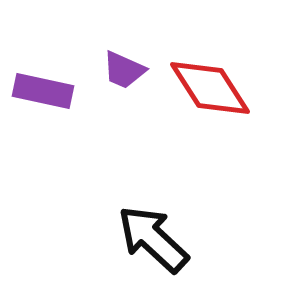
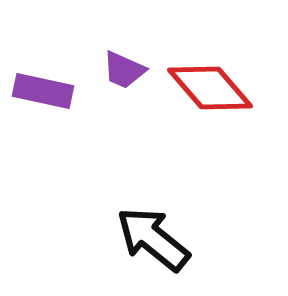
red diamond: rotated 8 degrees counterclockwise
black arrow: rotated 4 degrees counterclockwise
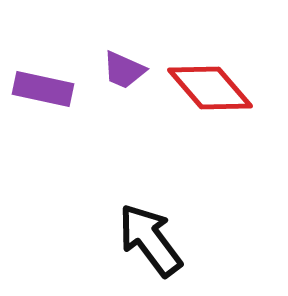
purple rectangle: moved 2 px up
black arrow: moved 3 px left, 1 px down; rotated 14 degrees clockwise
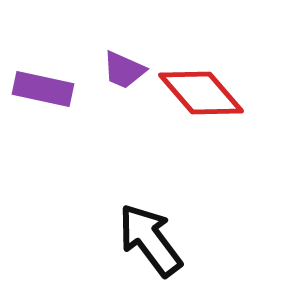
red diamond: moved 9 px left, 5 px down
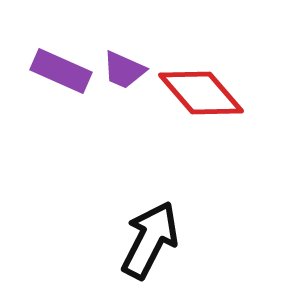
purple rectangle: moved 18 px right, 18 px up; rotated 12 degrees clockwise
black arrow: rotated 64 degrees clockwise
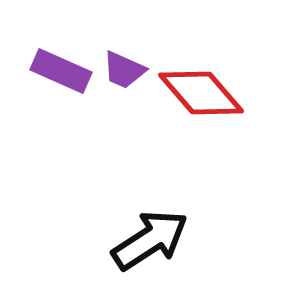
black arrow: rotated 30 degrees clockwise
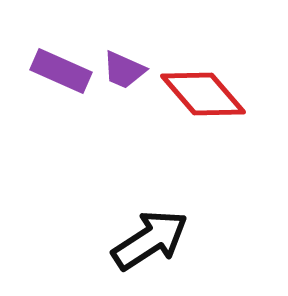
red diamond: moved 2 px right, 1 px down
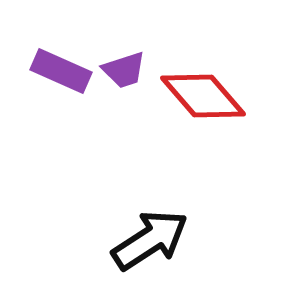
purple trapezoid: rotated 42 degrees counterclockwise
red diamond: moved 2 px down
